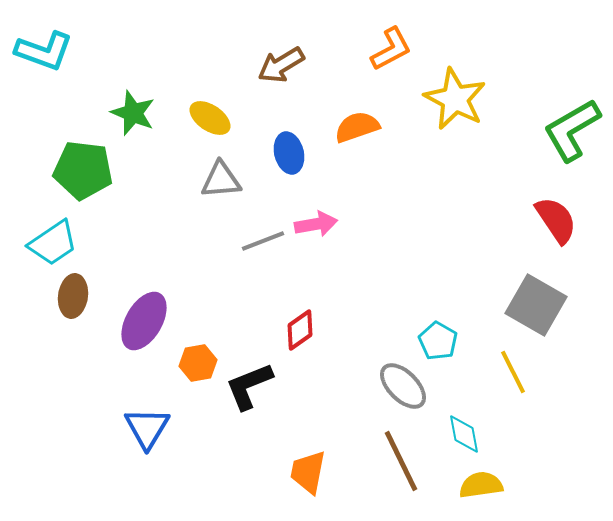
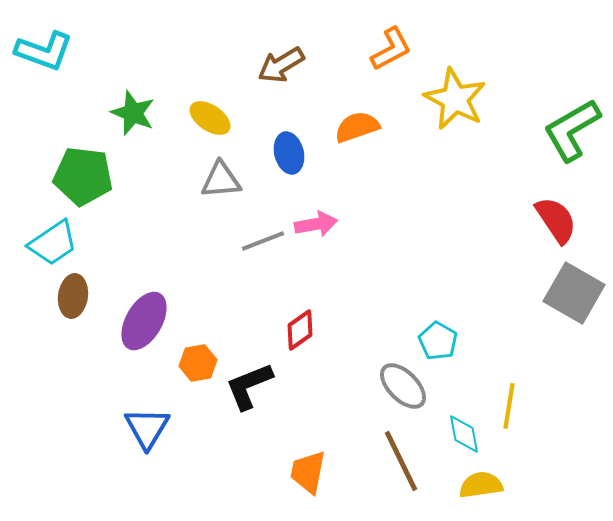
green pentagon: moved 6 px down
gray square: moved 38 px right, 12 px up
yellow line: moved 4 px left, 34 px down; rotated 36 degrees clockwise
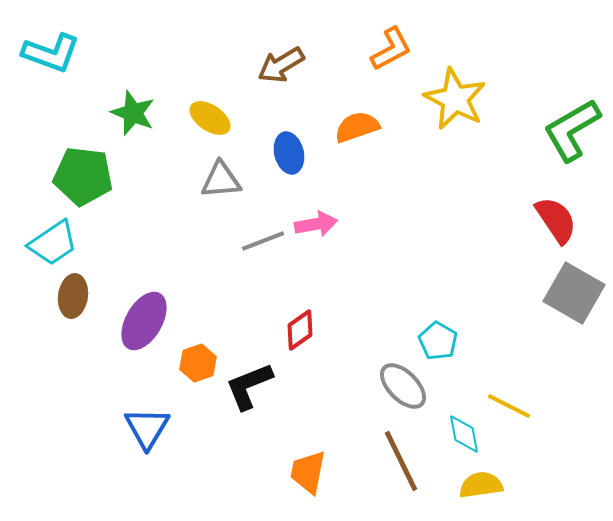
cyan L-shape: moved 7 px right, 2 px down
orange hexagon: rotated 9 degrees counterclockwise
yellow line: rotated 72 degrees counterclockwise
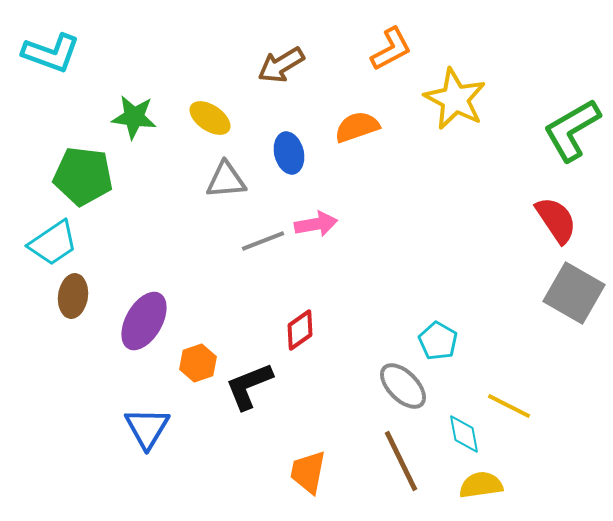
green star: moved 1 px right, 4 px down; rotated 15 degrees counterclockwise
gray triangle: moved 5 px right
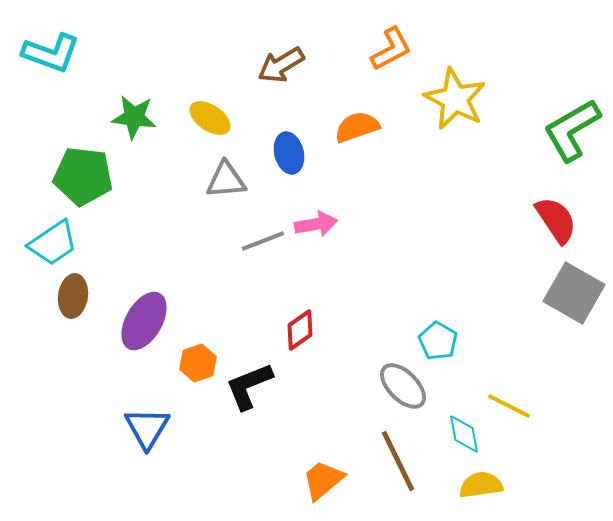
brown line: moved 3 px left
orange trapezoid: moved 15 px right, 8 px down; rotated 39 degrees clockwise
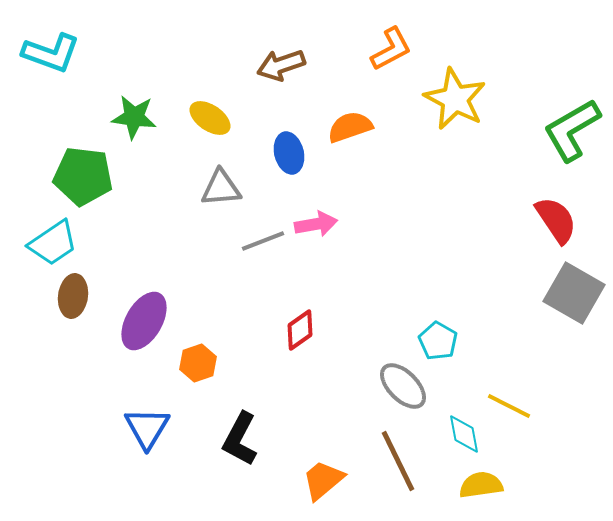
brown arrow: rotated 12 degrees clockwise
orange semicircle: moved 7 px left
gray triangle: moved 5 px left, 8 px down
black L-shape: moved 9 px left, 53 px down; rotated 40 degrees counterclockwise
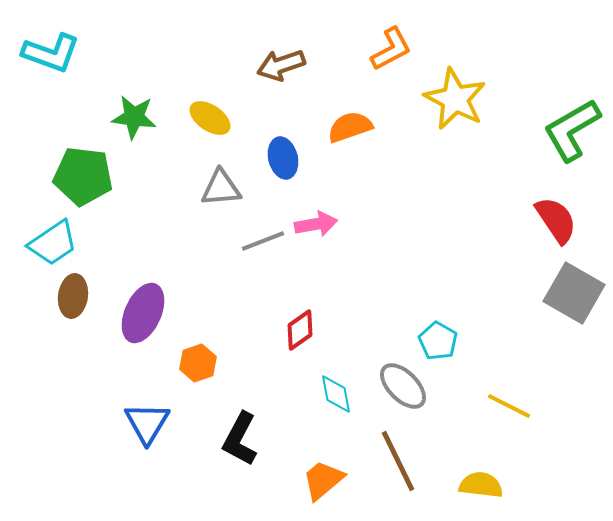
blue ellipse: moved 6 px left, 5 px down
purple ellipse: moved 1 px left, 8 px up; rotated 6 degrees counterclockwise
blue triangle: moved 5 px up
cyan diamond: moved 128 px left, 40 px up
yellow semicircle: rotated 15 degrees clockwise
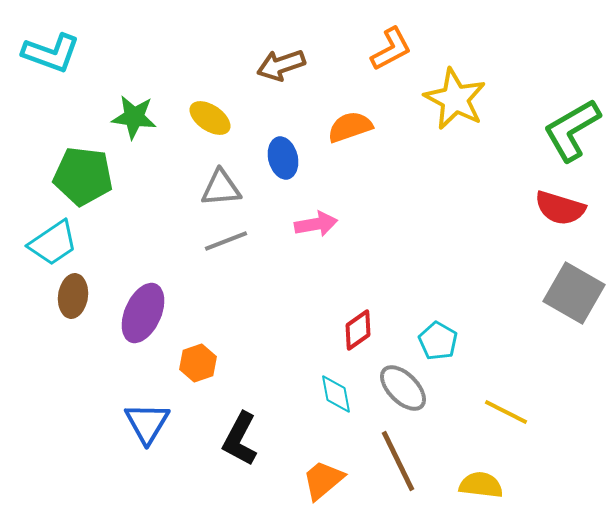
red semicircle: moved 4 px right, 12 px up; rotated 141 degrees clockwise
gray line: moved 37 px left
red diamond: moved 58 px right
gray ellipse: moved 2 px down
yellow line: moved 3 px left, 6 px down
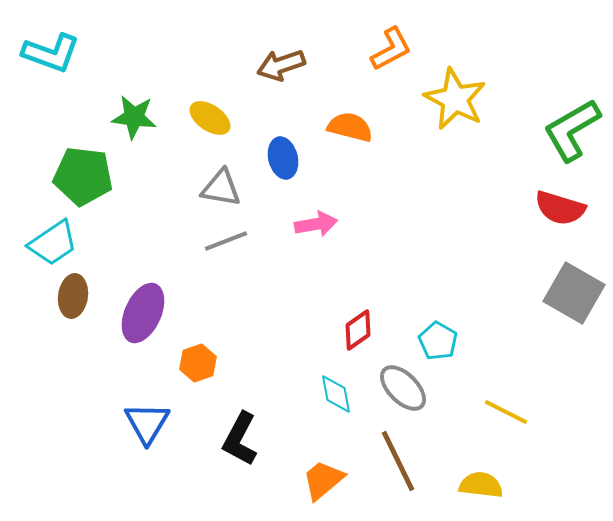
orange semicircle: rotated 33 degrees clockwise
gray triangle: rotated 15 degrees clockwise
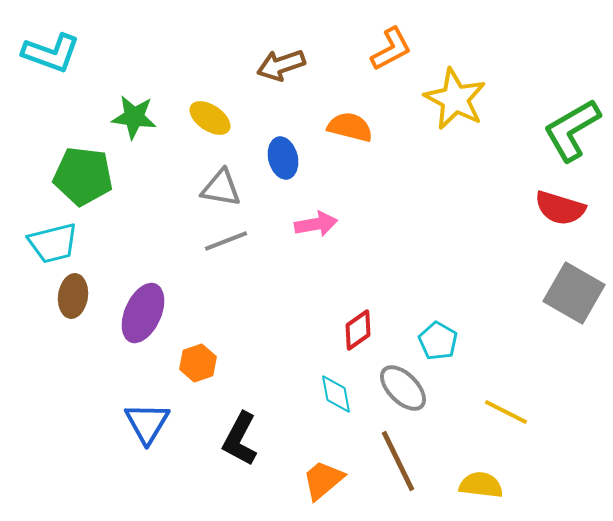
cyan trapezoid: rotated 20 degrees clockwise
